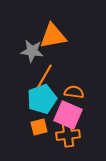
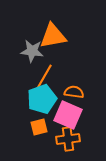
orange cross: moved 4 px down
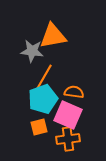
cyan pentagon: moved 1 px right
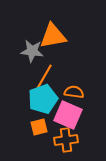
orange cross: moved 2 px left, 1 px down
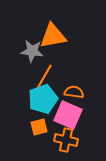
orange cross: rotated 20 degrees clockwise
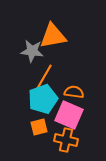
pink square: moved 1 px right
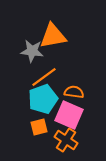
orange line: rotated 24 degrees clockwise
orange cross: rotated 20 degrees clockwise
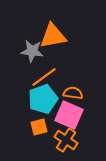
orange semicircle: moved 1 px left, 1 px down
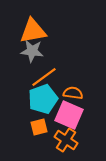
orange triangle: moved 20 px left, 5 px up
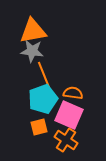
orange line: moved 2 px up; rotated 76 degrees counterclockwise
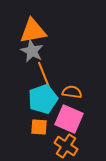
gray star: rotated 20 degrees clockwise
orange semicircle: moved 1 px left, 1 px up
pink square: moved 4 px down
orange square: rotated 18 degrees clockwise
orange cross: moved 6 px down
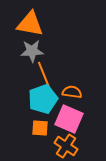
orange triangle: moved 3 px left, 7 px up; rotated 20 degrees clockwise
gray star: rotated 30 degrees counterclockwise
orange square: moved 1 px right, 1 px down
